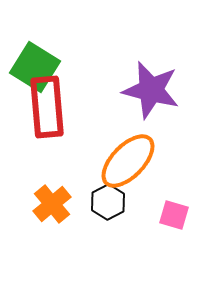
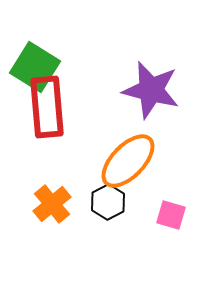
pink square: moved 3 px left
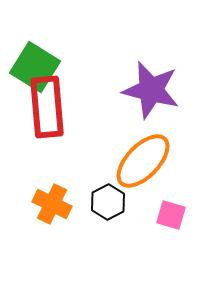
orange ellipse: moved 15 px right
orange cross: rotated 24 degrees counterclockwise
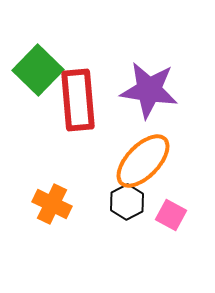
green square: moved 3 px right, 3 px down; rotated 12 degrees clockwise
purple star: moved 2 px left; rotated 6 degrees counterclockwise
red rectangle: moved 31 px right, 7 px up
black hexagon: moved 19 px right
pink square: rotated 12 degrees clockwise
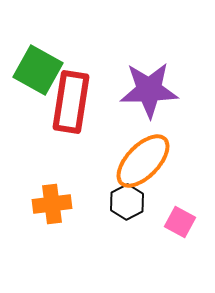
green square: rotated 15 degrees counterclockwise
purple star: rotated 10 degrees counterclockwise
red rectangle: moved 7 px left, 2 px down; rotated 14 degrees clockwise
orange cross: rotated 33 degrees counterclockwise
pink square: moved 9 px right, 7 px down
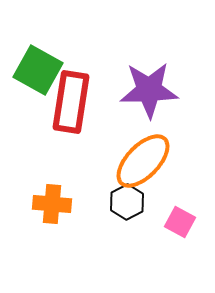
orange cross: rotated 12 degrees clockwise
